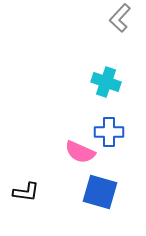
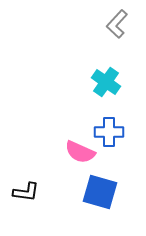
gray L-shape: moved 3 px left, 6 px down
cyan cross: rotated 16 degrees clockwise
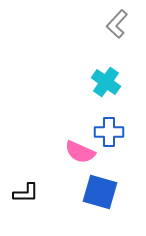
black L-shape: moved 1 px down; rotated 8 degrees counterclockwise
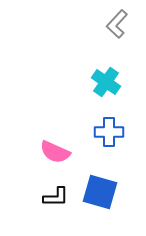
pink semicircle: moved 25 px left
black L-shape: moved 30 px right, 4 px down
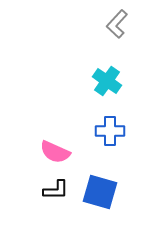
cyan cross: moved 1 px right, 1 px up
blue cross: moved 1 px right, 1 px up
black L-shape: moved 7 px up
